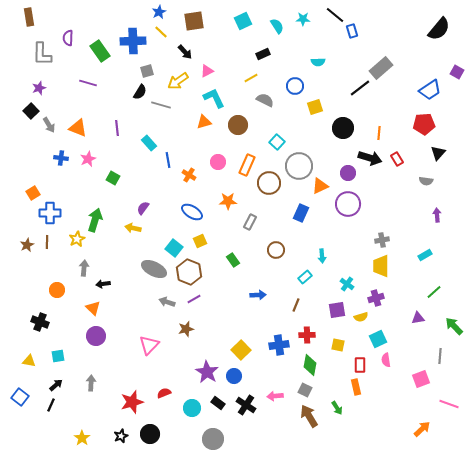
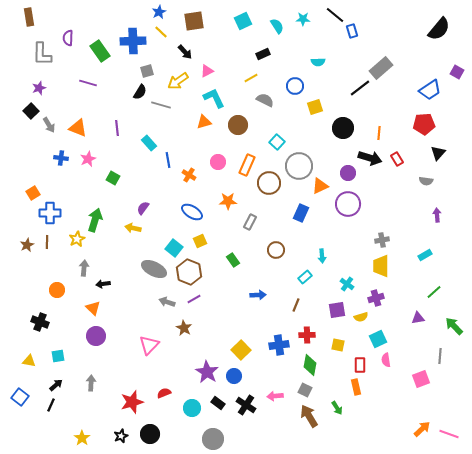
brown star at (186, 329): moved 2 px left, 1 px up; rotated 28 degrees counterclockwise
pink line at (449, 404): moved 30 px down
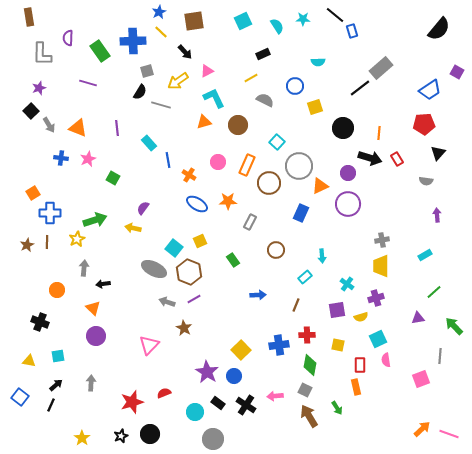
blue ellipse at (192, 212): moved 5 px right, 8 px up
green arrow at (95, 220): rotated 55 degrees clockwise
cyan circle at (192, 408): moved 3 px right, 4 px down
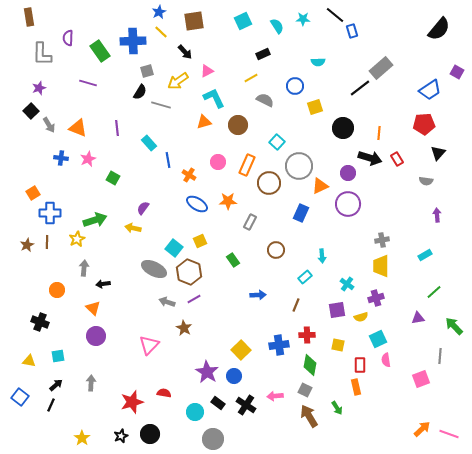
red semicircle at (164, 393): rotated 32 degrees clockwise
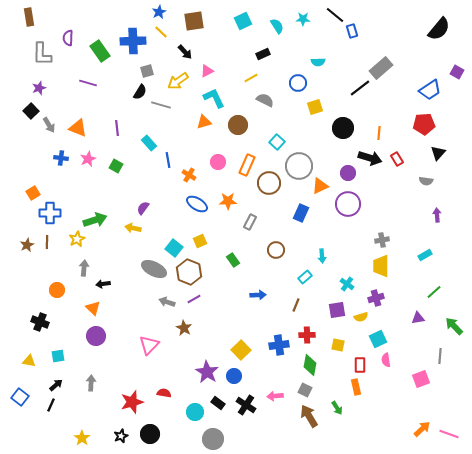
blue circle at (295, 86): moved 3 px right, 3 px up
green square at (113, 178): moved 3 px right, 12 px up
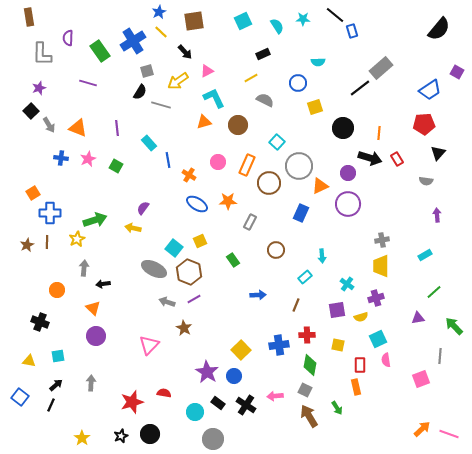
blue cross at (133, 41): rotated 30 degrees counterclockwise
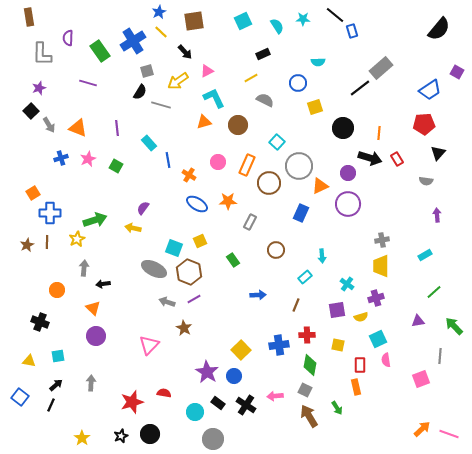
blue cross at (61, 158): rotated 24 degrees counterclockwise
cyan square at (174, 248): rotated 18 degrees counterclockwise
purple triangle at (418, 318): moved 3 px down
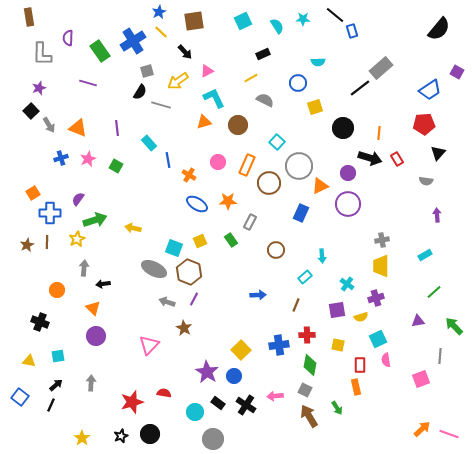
purple semicircle at (143, 208): moved 65 px left, 9 px up
green rectangle at (233, 260): moved 2 px left, 20 px up
purple line at (194, 299): rotated 32 degrees counterclockwise
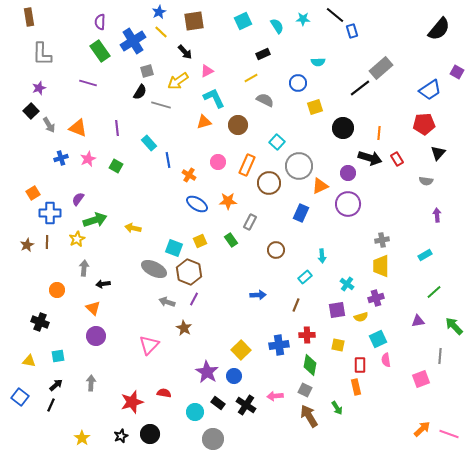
purple semicircle at (68, 38): moved 32 px right, 16 px up
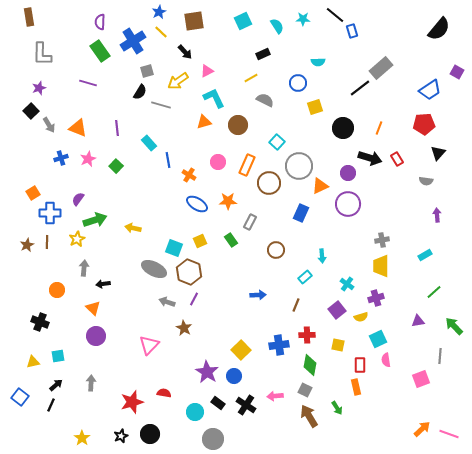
orange line at (379, 133): moved 5 px up; rotated 16 degrees clockwise
green square at (116, 166): rotated 16 degrees clockwise
purple square at (337, 310): rotated 30 degrees counterclockwise
yellow triangle at (29, 361): moved 4 px right, 1 px down; rotated 24 degrees counterclockwise
